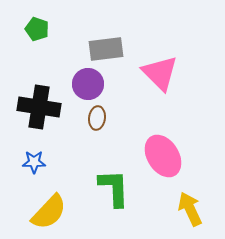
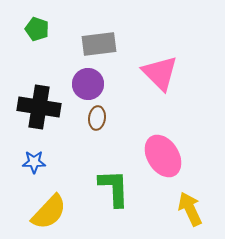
gray rectangle: moved 7 px left, 5 px up
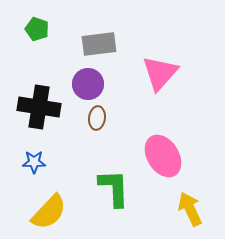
pink triangle: rotated 27 degrees clockwise
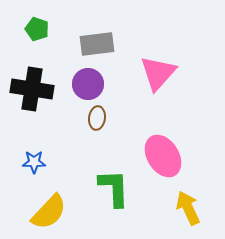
gray rectangle: moved 2 px left
pink triangle: moved 2 px left
black cross: moved 7 px left, 18 px up
yellow arrow: moved 2 px left, 1 px up
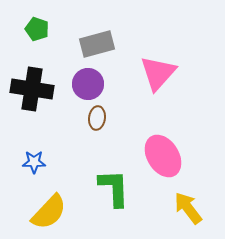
gray rectangle: rotated 8 degrees counterclockwise
yellow arrow: rotated 12 degrees counterclockwise
